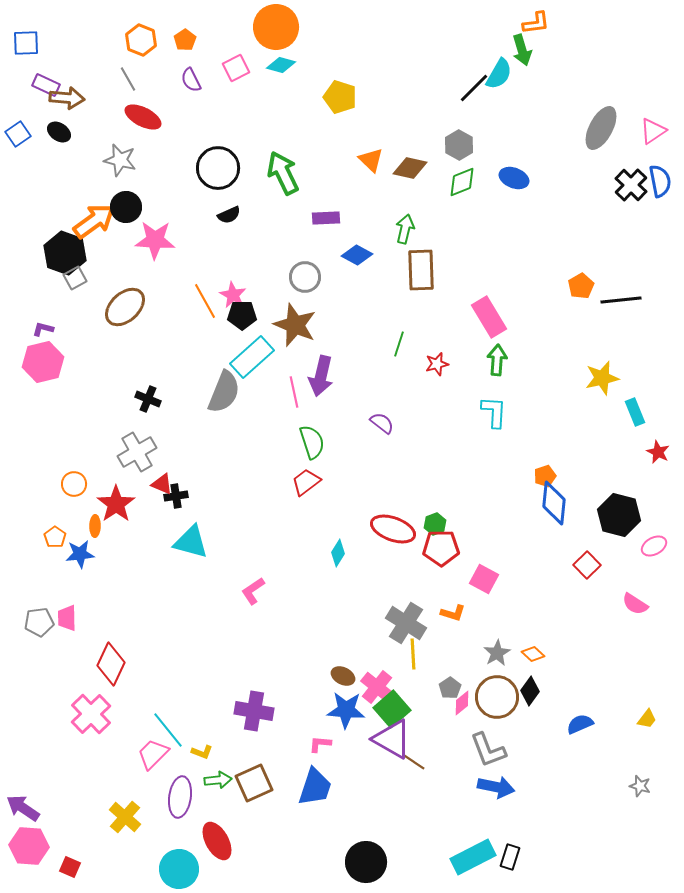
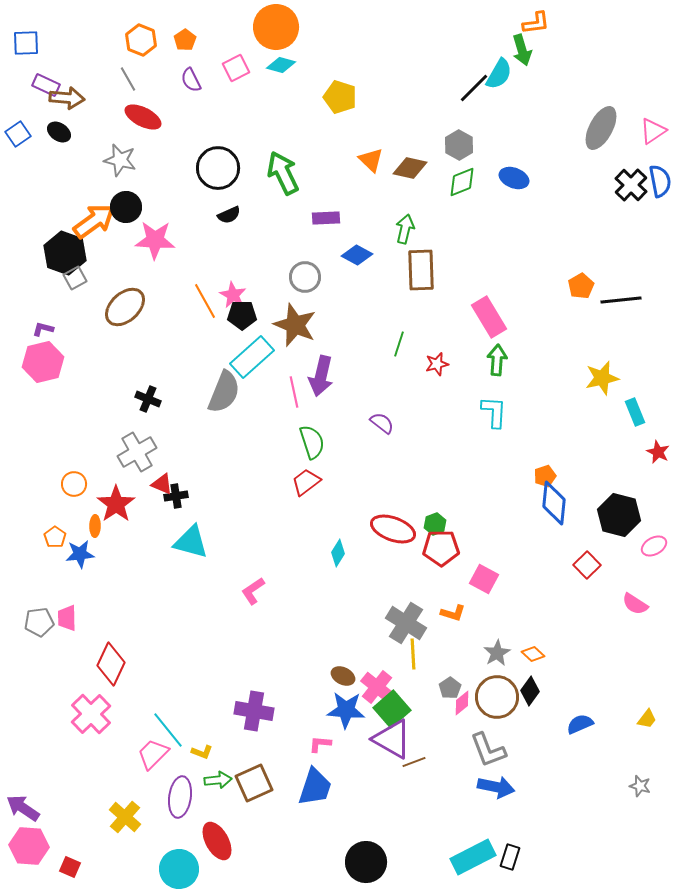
brown line at (414, 762): rotated 55 degrees counterclockwise
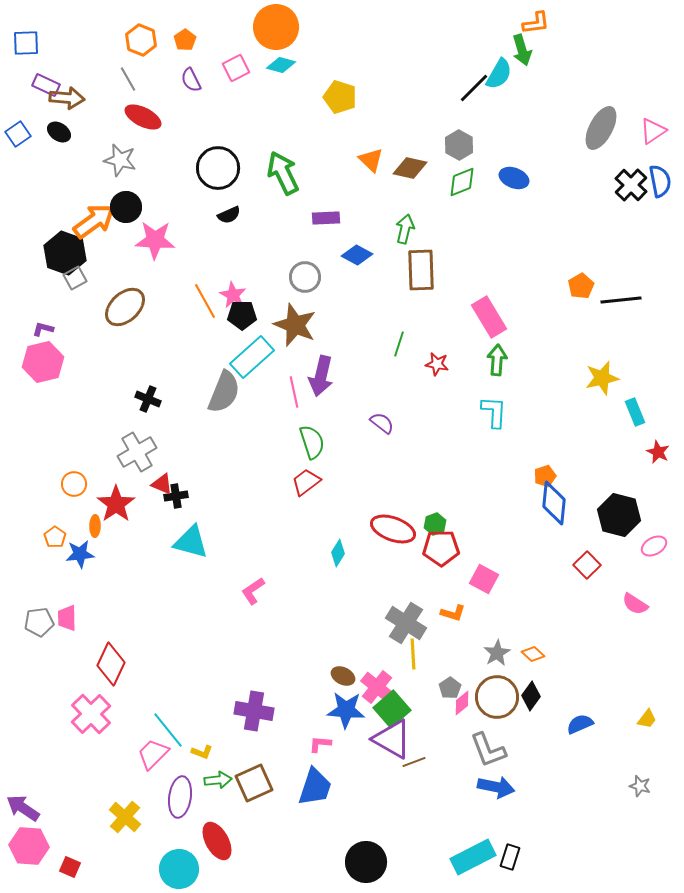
red star at (437, 364): rotated 25 degrees clockwise
black diamond at (530, 691): moved 1 px right, 5 px down
